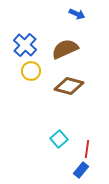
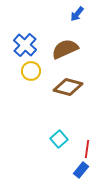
blue arrow: rotated 105 degrees clockwise
brown diamond: moved 1 px left, 1 px down
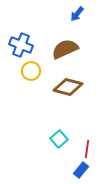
blue cross: moved 4 px left; rotated 20 degrees counterclockwise
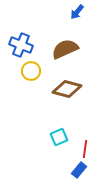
blue arrow: moved 2 px up
brown diamond: moved 1 px left, 2 px down
cyan square: moved 2 px up; rotated 18 degrees clockwise
red line: moved 2 px left
blue rectangle: moved 2 px left
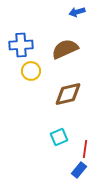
blue arrow: rotated 35 degrees clockwise
blue cross: rotated 25 degrees counterclockwise
brown diamond: moved 1 px right, 5 px down; rotated 28 degrees counterclockwise
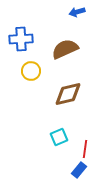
blue cross: moved 6 px up
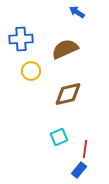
blue arrow: rotated 49 degrees clockwise
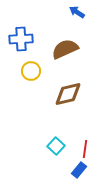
cyan square: moved 3 px left, 9 px down; rotated 24 degrees counterclockwise
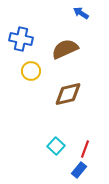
blue arrow: moved 4 px right, 1 px down
blue cross: rotated 15 degrees clockwise
red line: rotated 12 degrees clockwise
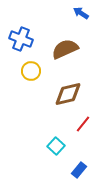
blue cross: rotated 10 degrees clockwise
red line: moved 2 px left, 25 px up; rotated 18 degrees clockwise
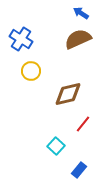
blue cross: rotated 10 degrees clockwise
brown semicircle: moved 13 px right, 10 px up
